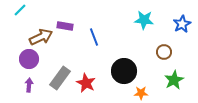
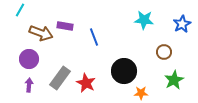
cyan line: rotated 16 degrees counterclockwise
brown arrow: moved 4 px up; rotated 45 degrees clockwise
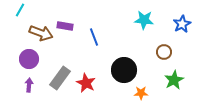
black circle: moved 1 px up
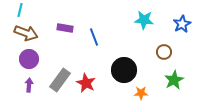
cyan line: rotated 16 degrees counterclockwise
purple rectangle: moved 2 px down
brown arrow: moved 15 px left
gray rectangle: moved 2 px down
